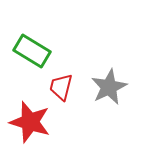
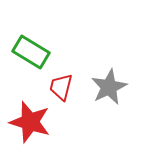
green rectangle: moved 1 px left, 1 px down
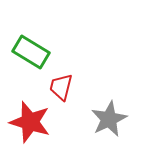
gray star: moved 32 px down
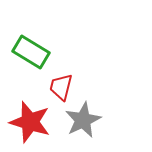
gray star: moved 26 px left, 1 px down
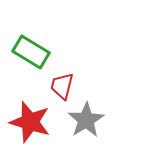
red trapezoid: moved 1 px right, 1 px up
gray star: moved 3 px right; rotated 6 degrees counterclockwise
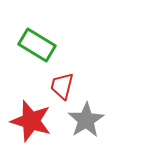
green rectangle: moved 6 px right, 7 px up
red star: moved 1 px right, 1 px up
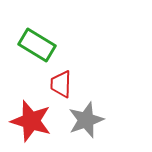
red trapezoid: moved 1 px left, 2 px up; rotated 12 degrees counterclockwise
gray star: rotated 12 degrees clockwise
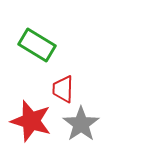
red trapezoid: moved 2 px right, 5 px down
gray star: moved 5 px left, 4 px down; rotated 15 degrees counterclockwise
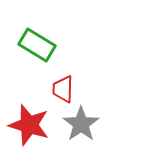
red star: moved 2 px left, 4 px down
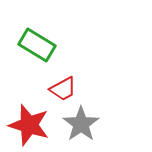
red trapezoid: rotated 120 degrees counterclockwise
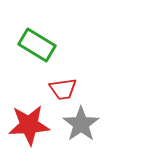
red trapezoid: rotated 20 degrees clockwise
red star: rotated 21 degrees counterclockwise
